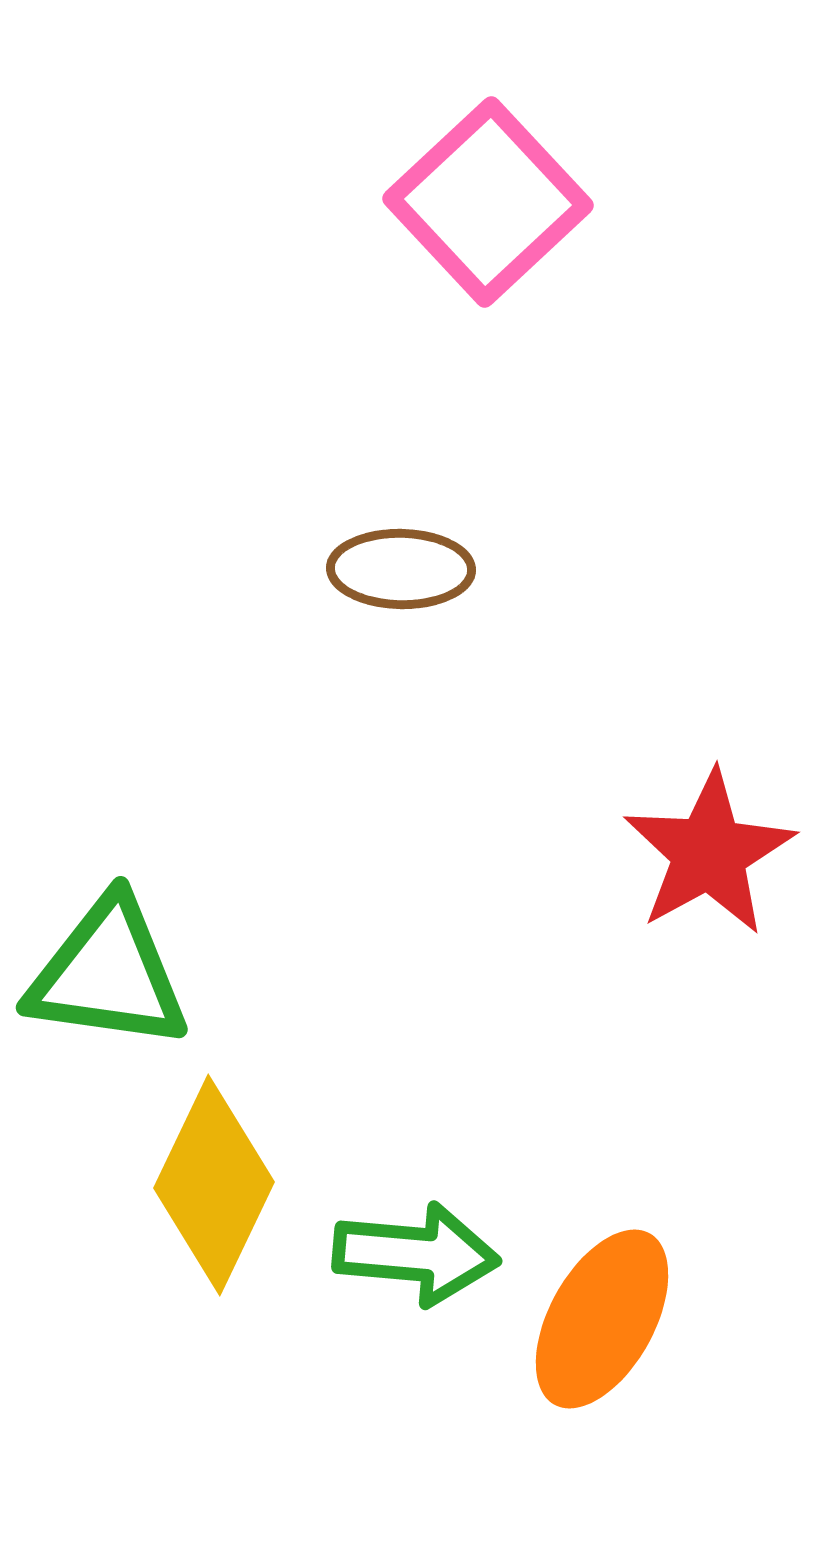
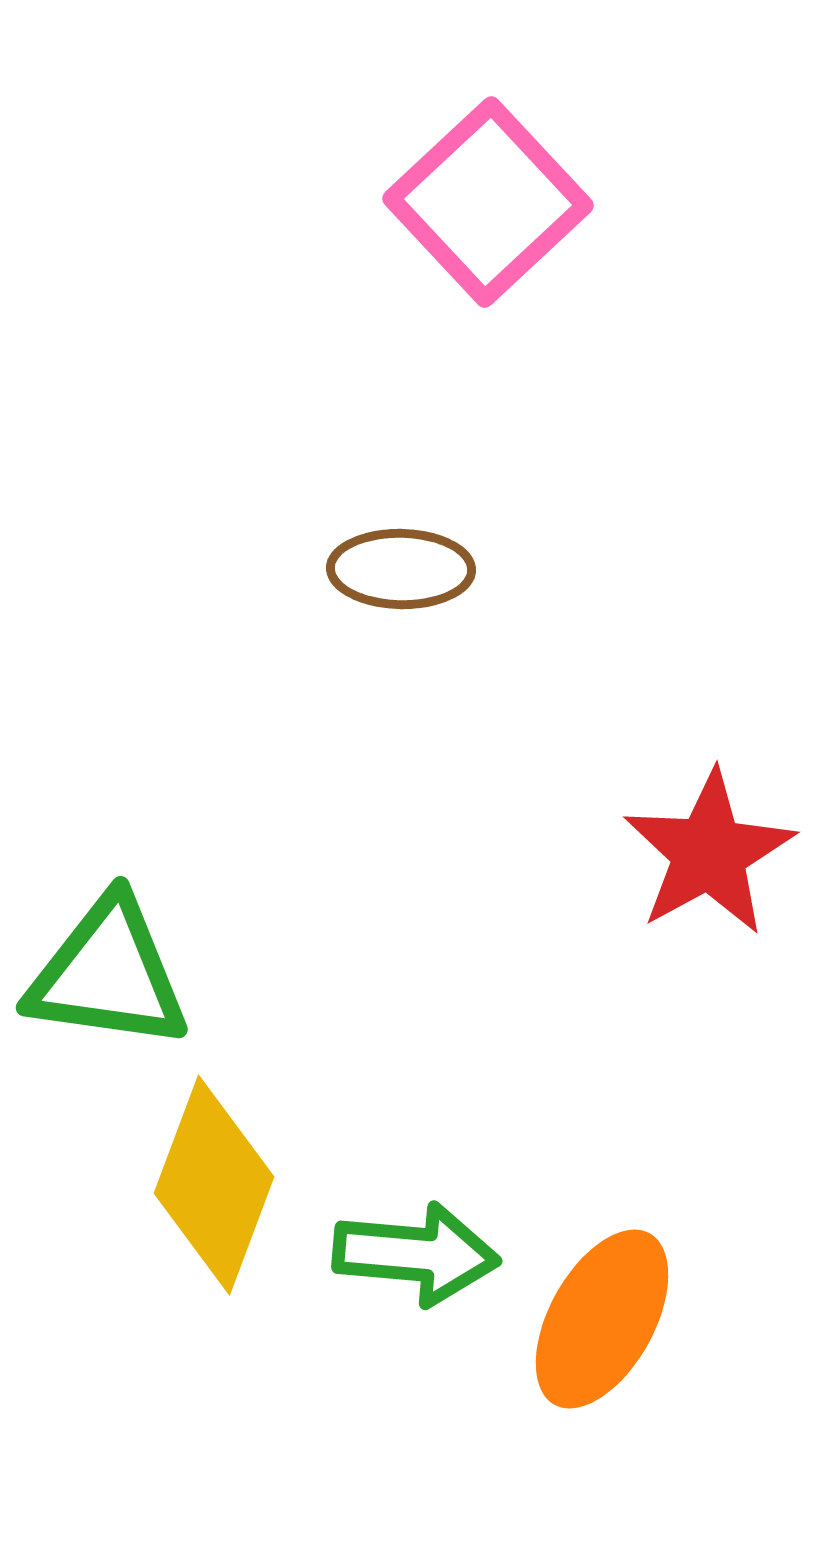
yellow diamond: rotated 5 degrees counterclockwise
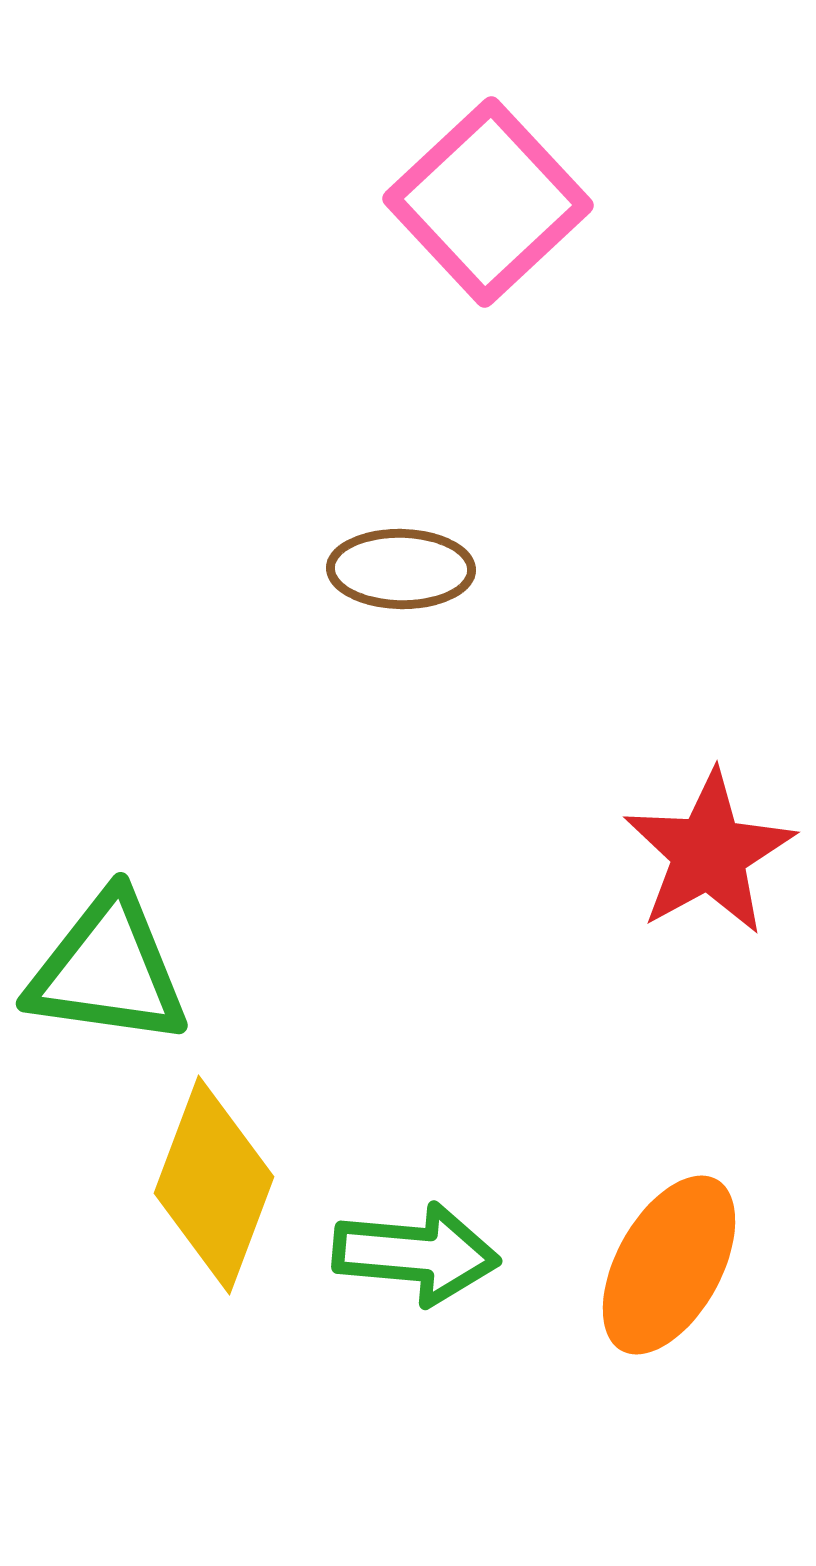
green triangle: moved 4 px up
orange ellipse: moved 67 px right, 54 px up
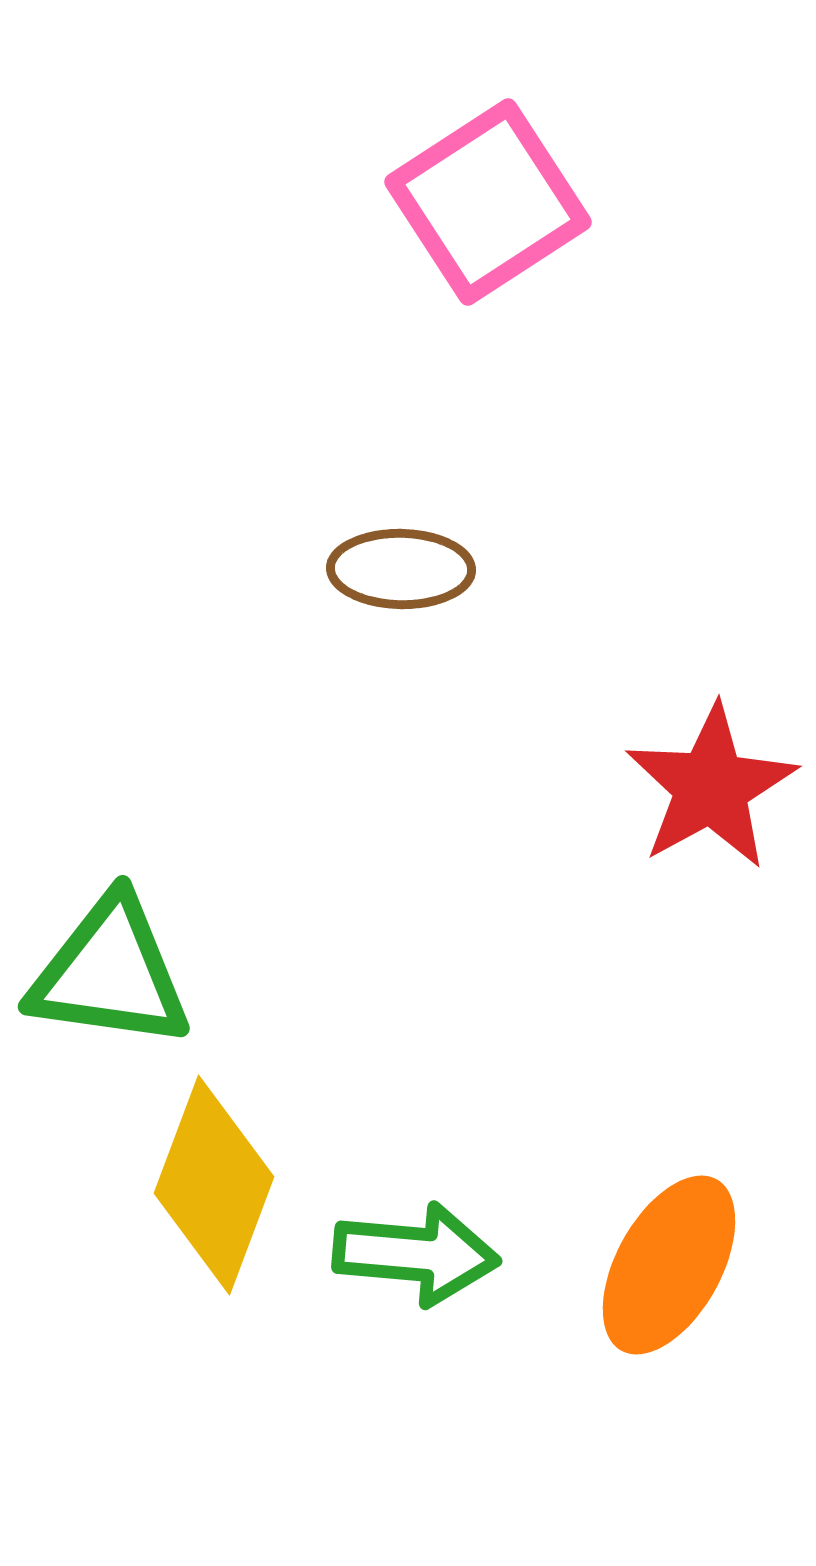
pink square: rotated 10 degrees clockwise
red star: moved 2 px right, 66 px up
green triangle: moved 2 px right, 3 px down
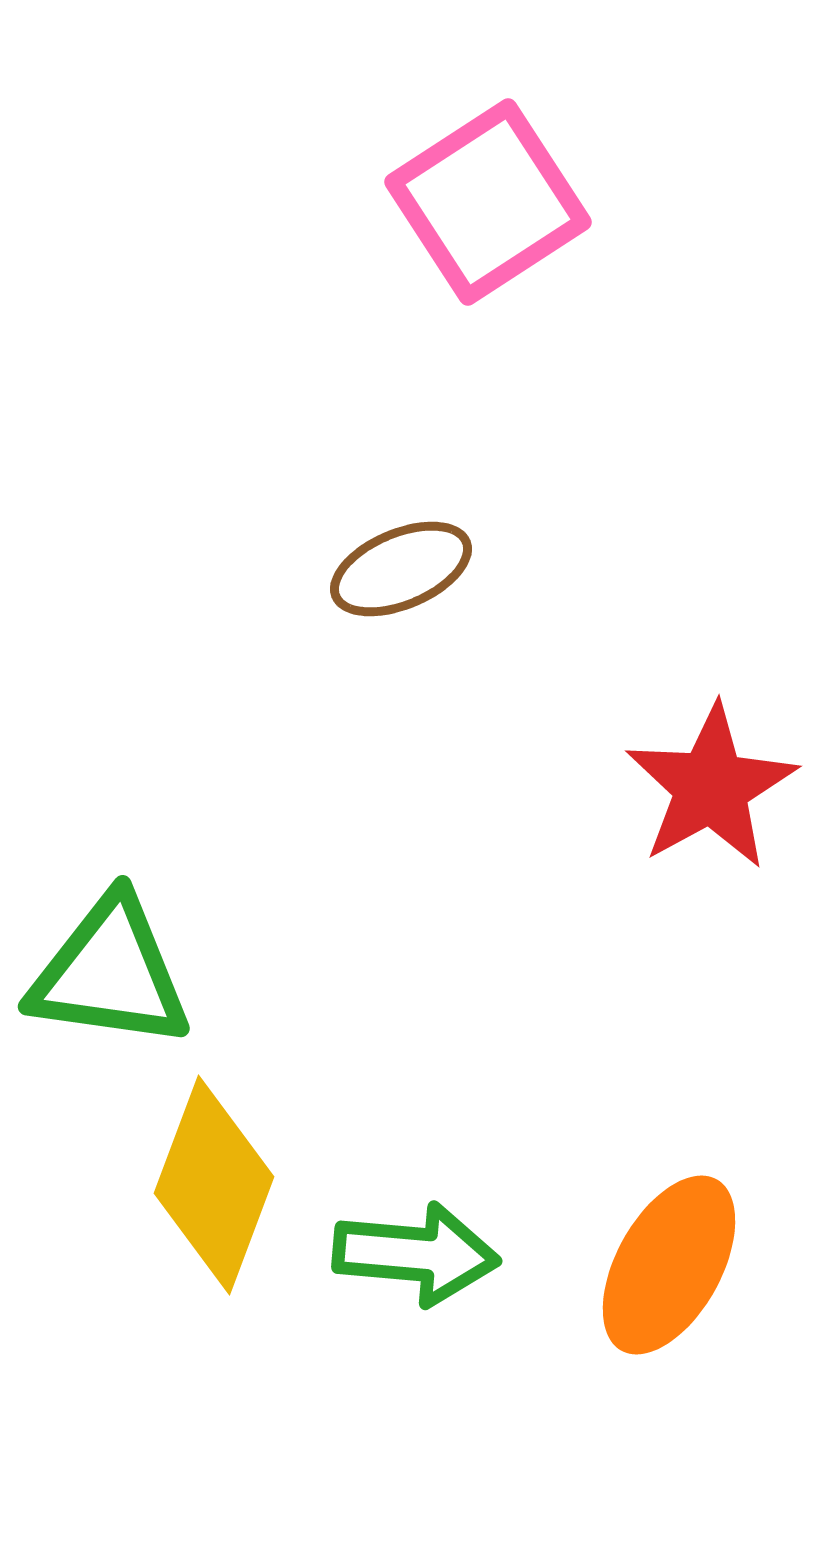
brown ellipse: rotated 24 degrees counterclockwise
